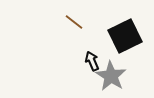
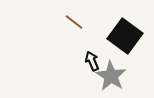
black square: rotated 28 degrees counterclockwise
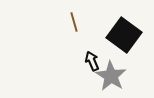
brown line: rotated 36 degrees clockwise
black square: moved 1 px left, 1 px up
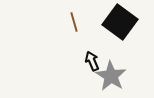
black square: moved 4 px left, 13 px up
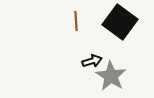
brown line: moved 2 px right, 1 px up; rotated 12 degrees clockwise
black arrow: rotated 96 degrees clockwise
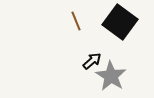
brown line: rotated 18 degrees counterclockwise
black arrow: rotated 24 degrees counterclockwise
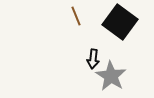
brown line: moved 5 px up
black arrow: moved 1 px right, 2 px up; rotated 138 degrees clockwise
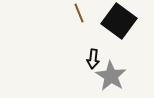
brown line: moved 3 px right, 3 px up
black square: moved 1 px left, 1 px up
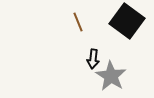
brown line: moved 1 px left, 9 px down
black square: moved 8 px right
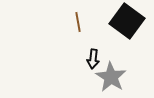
brown line: rotated 12 degrees clockwise
gray star: moved 1 px down
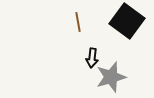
black arrow: moved 1 px left, 1 px up
gray star: rotated 24 degrees clockwise
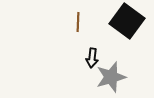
brown line: rotated 12 degrees clockwise
